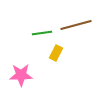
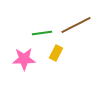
brown line: rotated 12 degrees counterclockwise
pink star: moved 3 px right, 16 px up
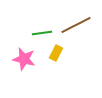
pink star: rotated 15 degrees clockwise
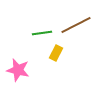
pink star: moved 6 px left, 11 px down
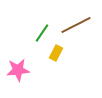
green line: rotated 48 degrees counterclockwise
pink star: rotated 20 degrees counterclockwise
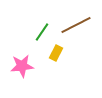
green line: moved 1 px up
pink star: moved 4 px right, 4 px up
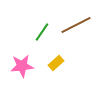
yellow rectangle: moved 10 px down; rotated 21 degrees clockwise
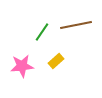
brown line: rotated 16 degrees clockwise
yellow rectangle: moved 2 px up
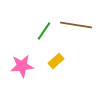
brown line: rotated 20 degrees clockwise
green line: moved 2 px right, 1 px up
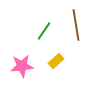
brown line: rotated 72 degrees clockwise
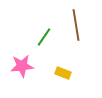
green line: moved 6 px down
yellow rectangle: moved 7 px right, 12 px down; rotated 63 degrees clockwise
